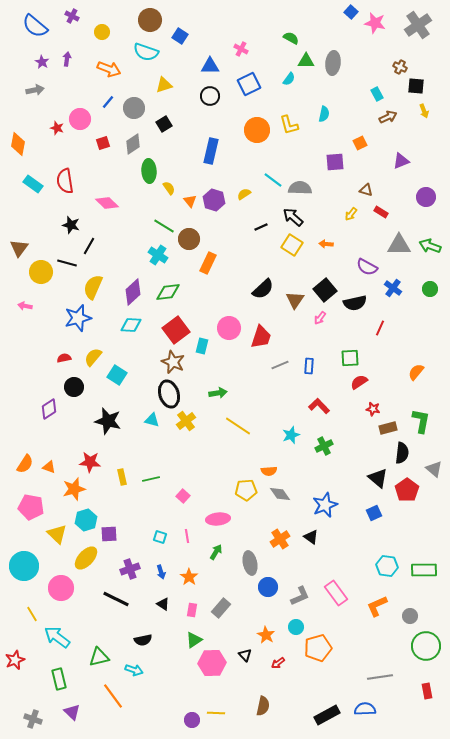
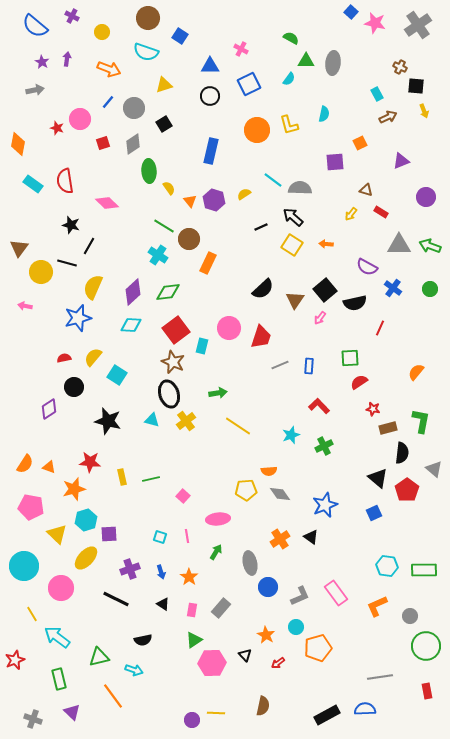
brown circle at (150, 20): moved 2 px left, 2 px up
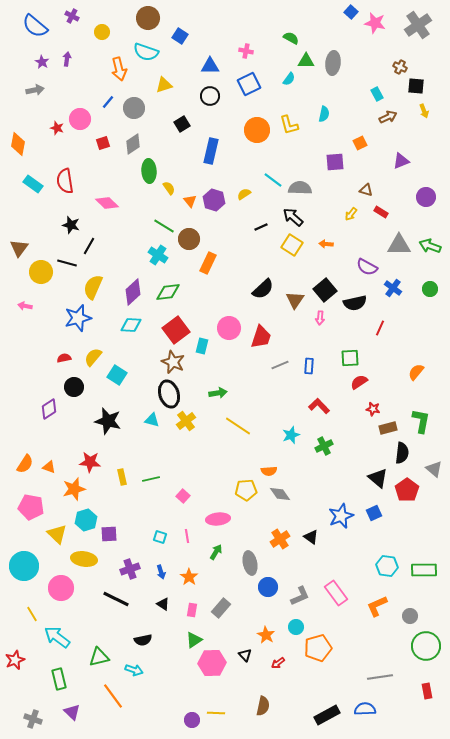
pink cross at (241, 49): moved 5 px right, 2 px down; rotated 16 degrees counterclockwise
orange arrow at (109, 69): moved 10 px right; rotated 55 degrees clockwise
black square at (164, 124): moved 18 px right
pink arrow at (320, 318): rotated 32 degrees counterclockwise
blue star at (325, 505): moved 16 px right, 11 px down
yellow ellipse at (86, 558): moved 2 px left, 1 px down; rotated 55 degrees clockwise
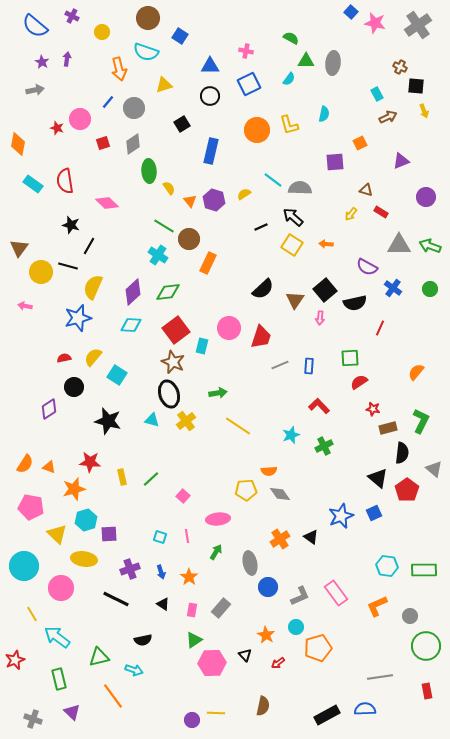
black line at (67, 263): moved 1 px right, 3 px down
green L-shape at (421, 421): rotated 15 degrees clockwise
green line at (151, 479): rotated 30 degrees counterclockwise
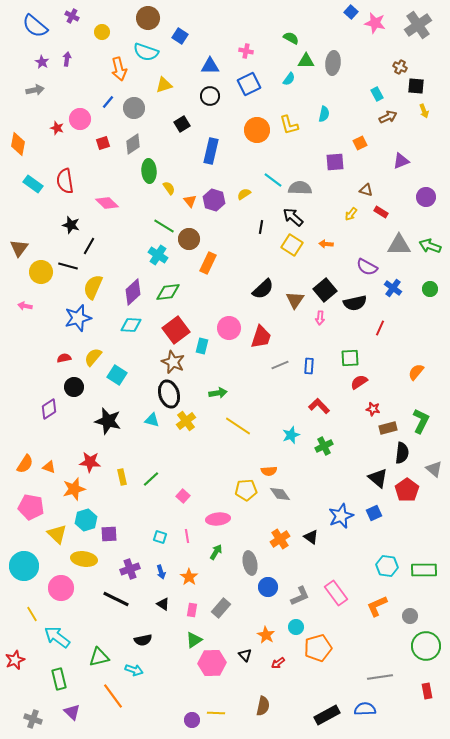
black line at (261, 227): rotated 56 degrees counterclockwise
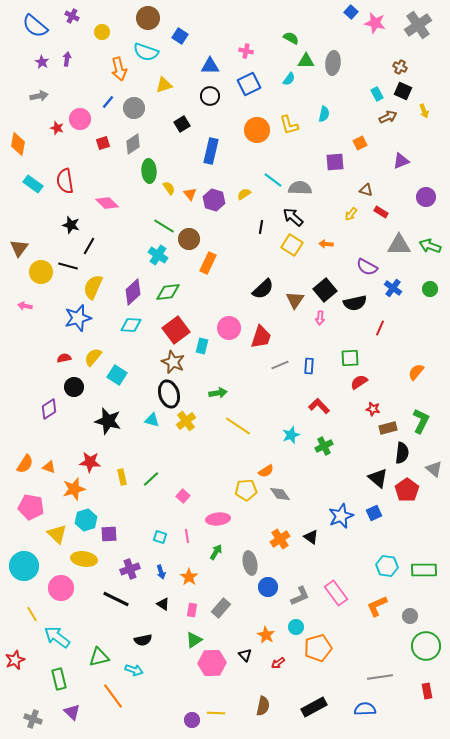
black square at (416, 86): moved 13 px left, 5 px down; rotated 18 degrees clockwise
gray arrow at (35, 90): moved 4 px right, 6 px down
orange triangle at (190, 201): moved 7 px up
orange semicircle at (269, 471): moved 3 px left; rotated 28 degrees counterclockwise
black rectangle at (327, 715): moved 13 px left, 8 px up
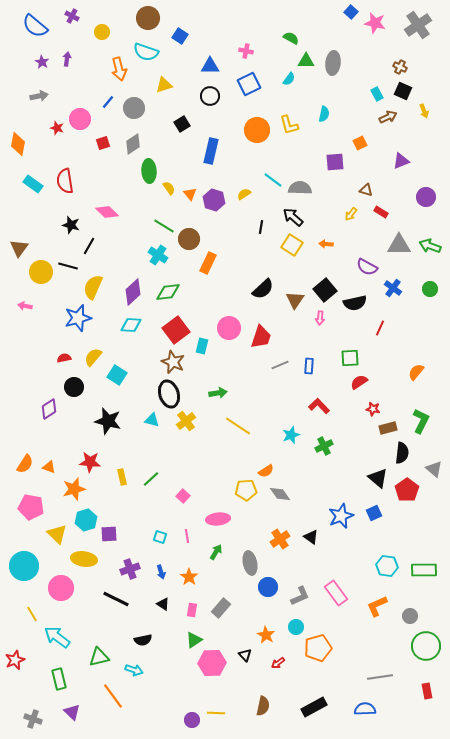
pink diamond at (107, 203): moved 9 px down
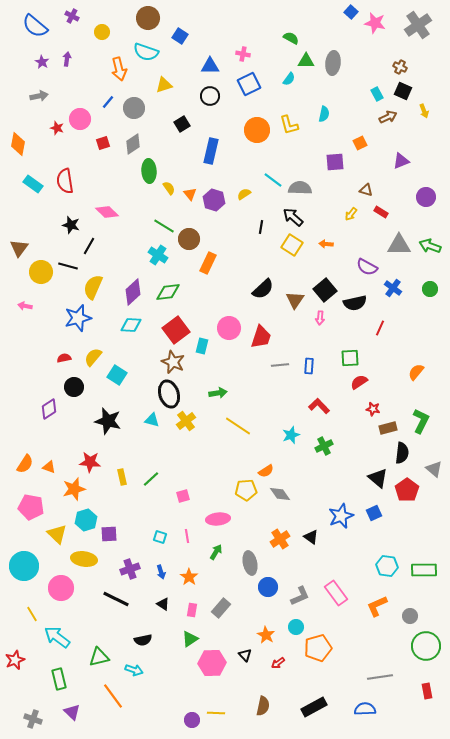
pink cross at (246, 51): moved 3 px left, 3 px down
gray line at (280, 365): rotated 18 degrees clockwise
pink square at (183, 496): rotated 32 degrees clockwise
green triangle at (194, 640): moved 4 px left, 1 px up
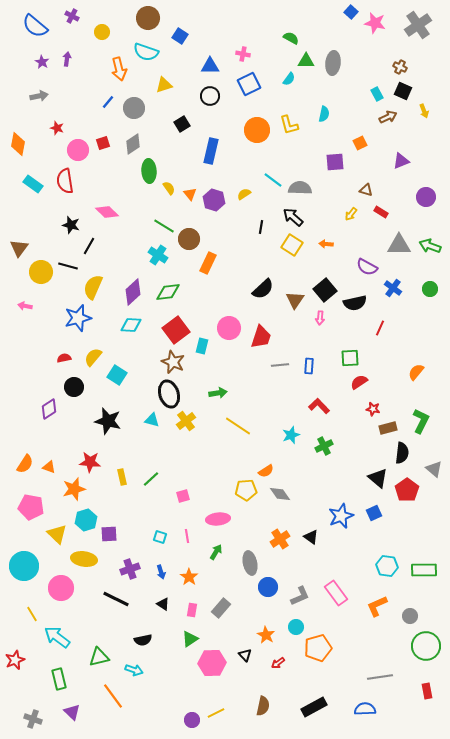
pink circle at (80, 119): moved 2 px left, 31 px down
yellow line at (216, 713): rotated 30 degrees counterclockwise
